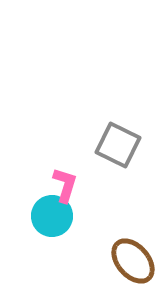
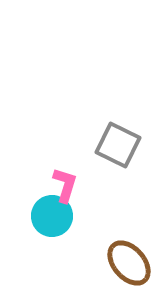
brown ellipse: moved 4 px left, 2 px down
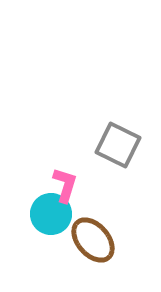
cyan circle: moved 1 px left, 2 px up
brown ellipse: moved 36 px left, 23 px up
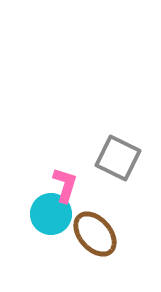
gray square: moved 13 px down
brown ellipse: moved 2 px right, 6 px up
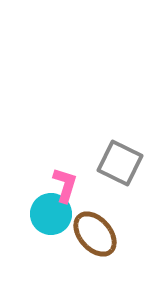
gray square: moved 2 px right, 5 px down
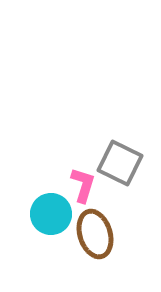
pink L-shape: moved 18 px right
brown ellipse: rotated 24 degrees clockwise
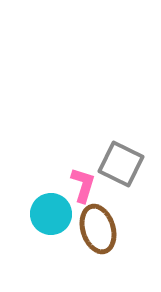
gray square: moved 1 px right, 1 px down
brown ellipse: moved 3 px right, 5 px up
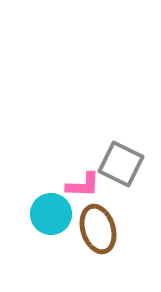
pink L-shape: rotated 75 degrees clockwise
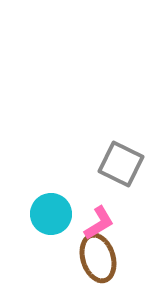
pink L-shape: moved 16 px right, 38 px down; rotated 33 degrees counterclockwise
brown ellipse: moved 29 px down
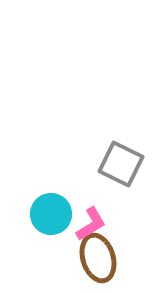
pink L-shape: moved 8 px left, 1 px down
